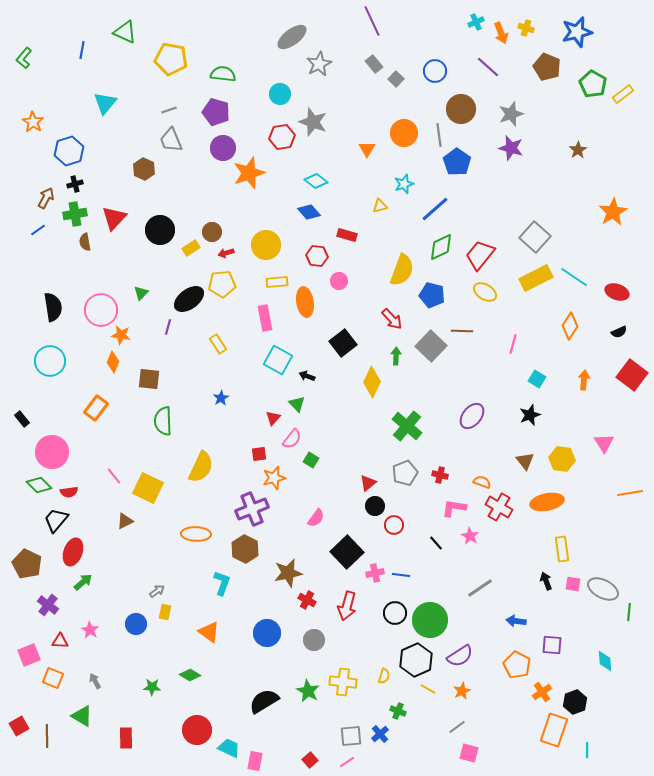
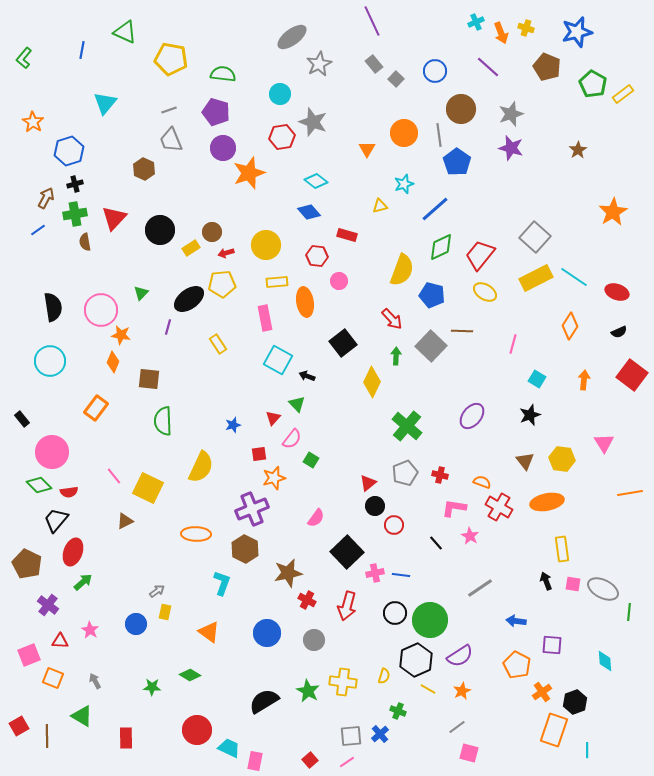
blue star at (221, 398): moved 12 px right, 27 px down; rotated 14 degrees clockwise
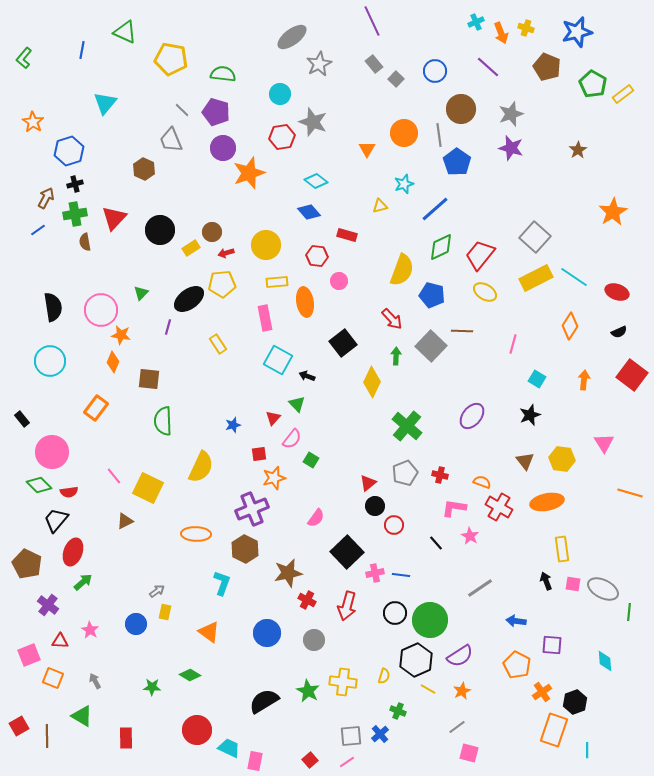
gray line at (169, 110): moved 13 px right; rotated 63 degrees clockwise
orange line at (630, 493): rotated 25 degrees clockwise
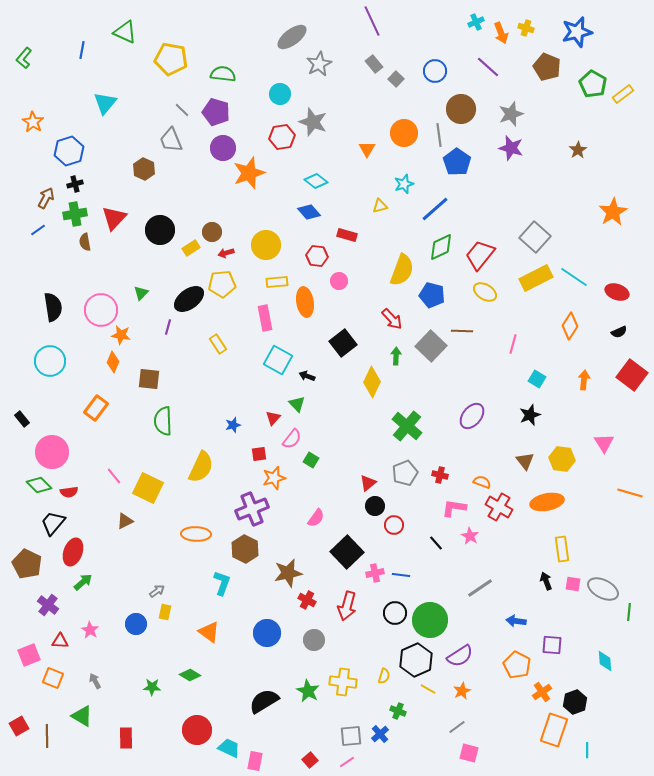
black trapezoid at (56, 520): moved 3 px left, 3 px down
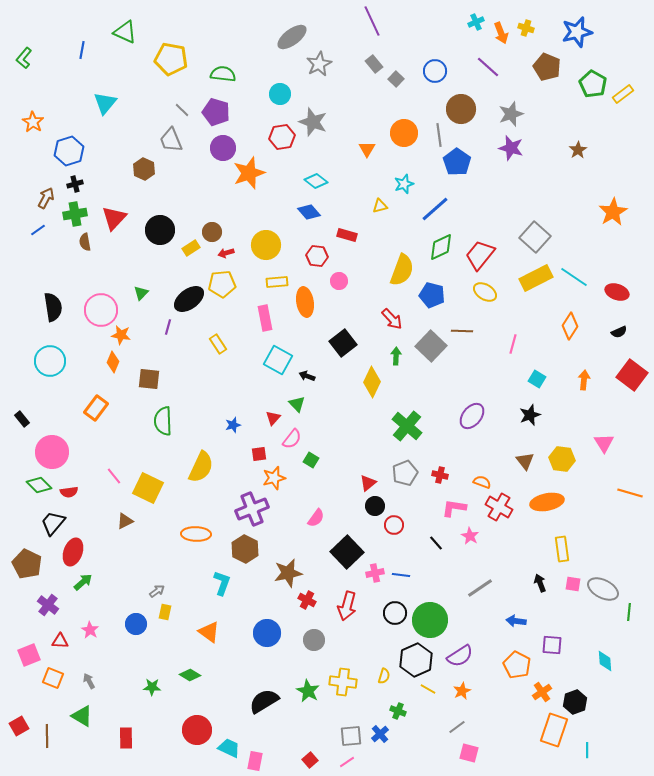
black arrow at (546, 581): moved 6 px left, 2 px down
gray arrow at (95, 681): moved 6 px left
